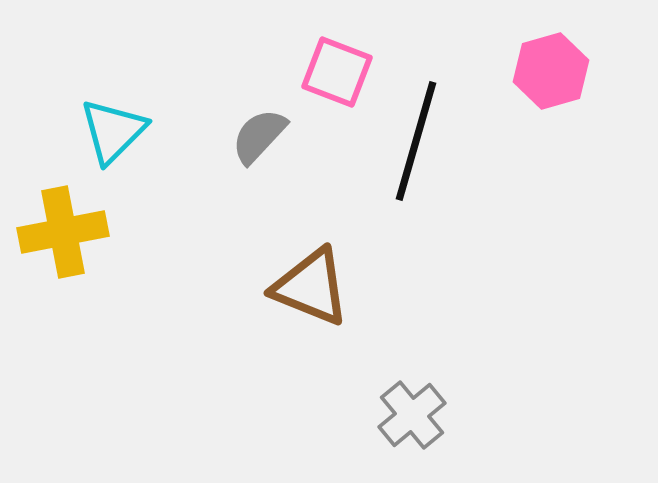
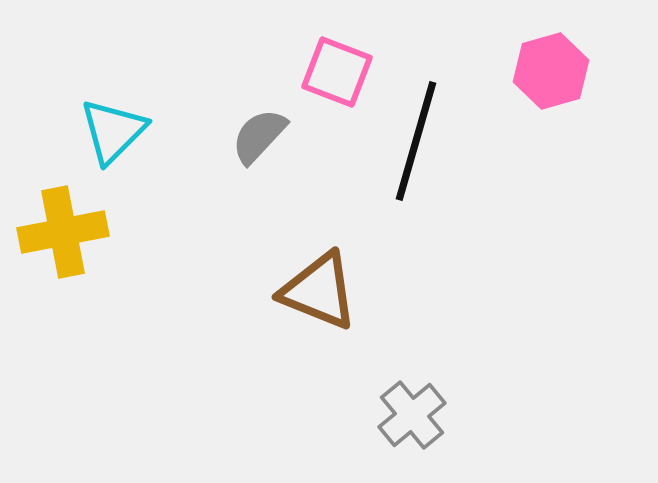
brown triangle: moved 8 px right, 4 px down
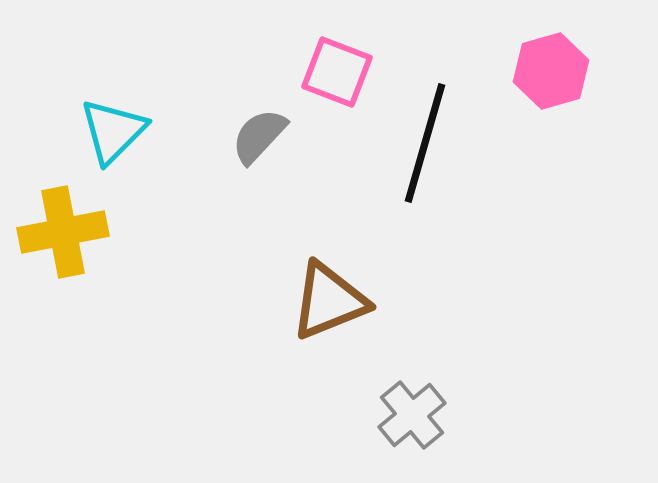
black line: moved 9 px right, 2 px down
brown triangle: moved 10 px right, 10 px down; rotated 44 degrees counterclockwise
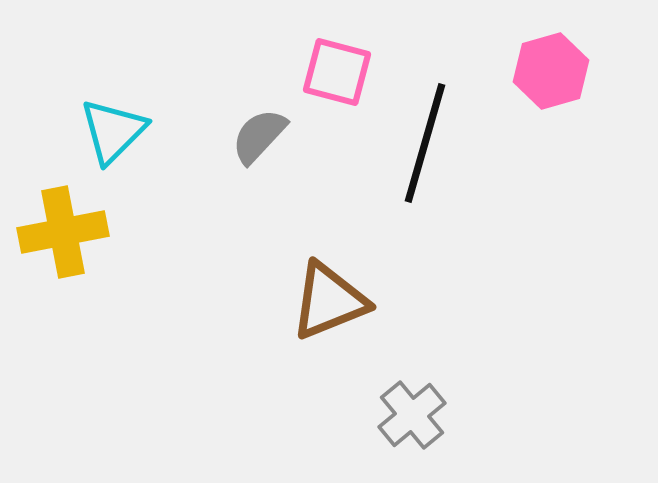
pink square: rotated 6 degrees counterclockwise
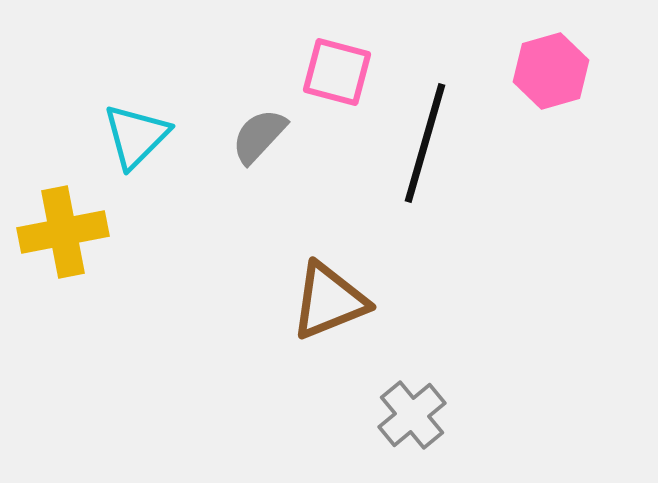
cyan triangle: moved 23 px right, 5 px down
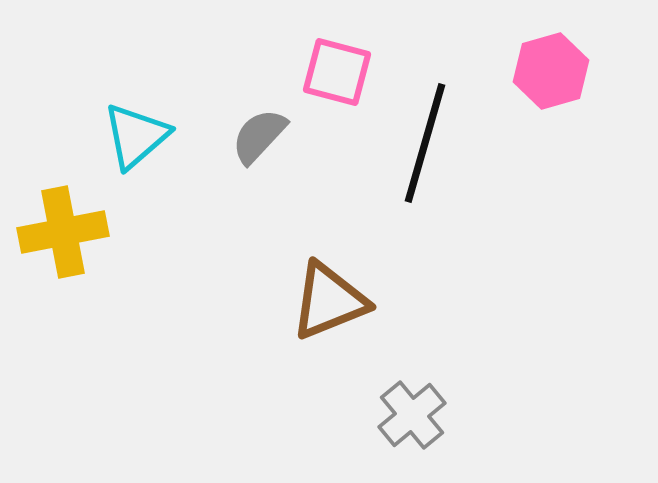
cyan triangle: rotated 4 degrees clockwise
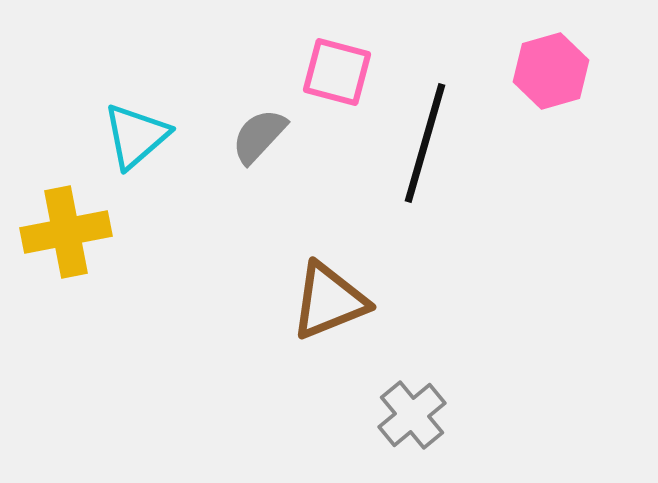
yellow cross: moved 3 px right
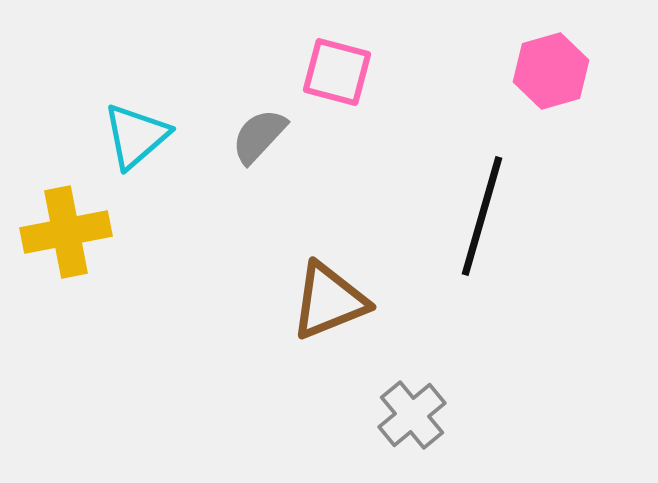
black line: moved 57 px right, 73 px down
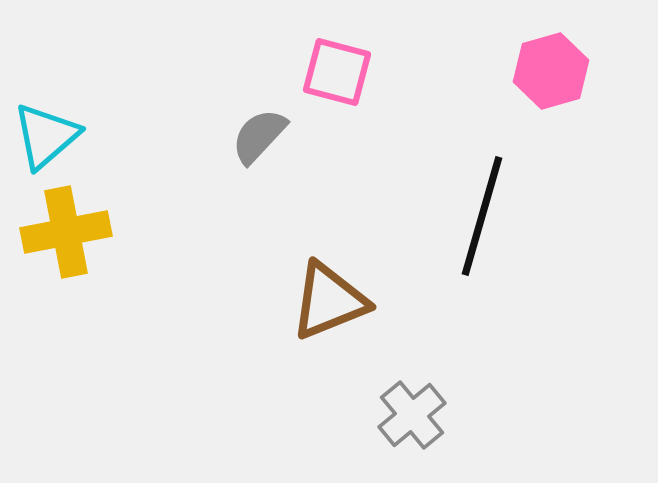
cyan triangle: moved 90 px left
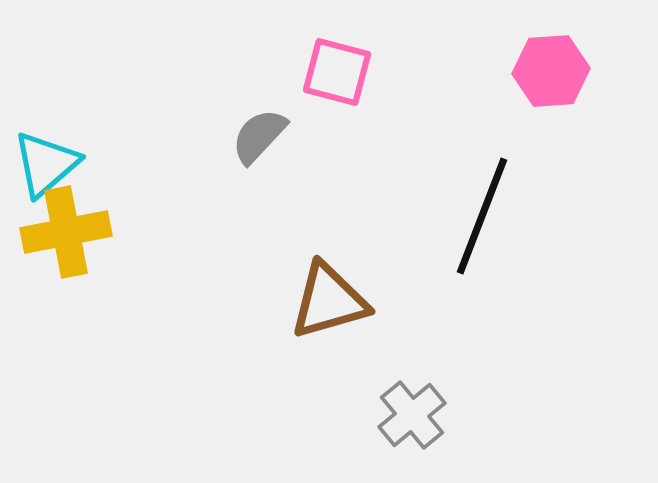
pink hexagon: rotated 12 degrees clockwise
cyan triangle: moved 28 px down
black line: rotated 5 degrees clockwise
brown triangle: rotated 6 degrees clockwise
